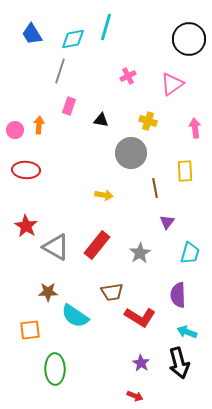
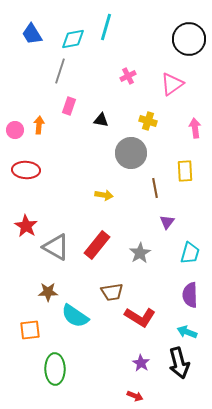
purple semicircle: moved 12 px right
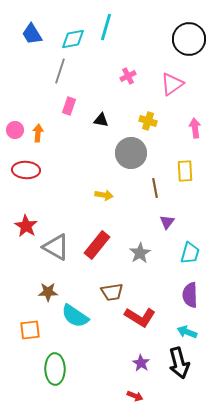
orange arrow: moved 1 px left, 8 px down
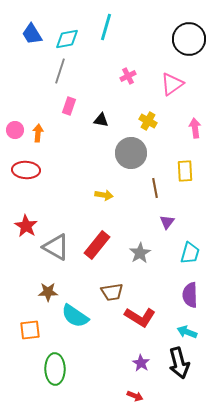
cyan diamond: moved 6 px left
yellow cross: rotated 12 degrees clockwise
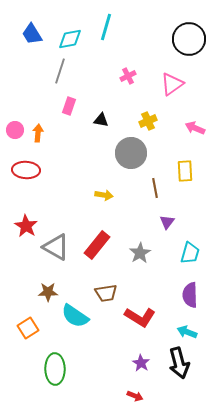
cyan diamond: moved 3 px right
yellow cross: rotated 36 degrees clockwise
pink arrow: rotated 60 degrees counterclockwise
brown trapezoid: moved 6 px left, 1 px down
orange square: moved 2 px left, 2 px up; rotated 25 degrees counterclockwise
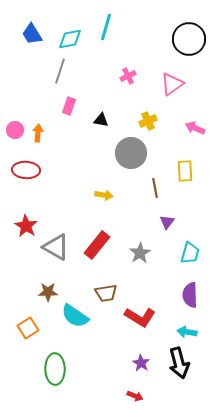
cyan arrow: rotated 12 degrees counterclockwise
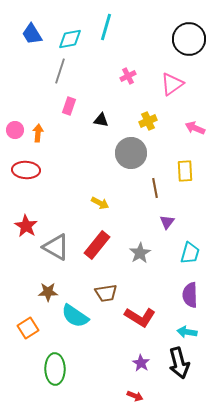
yellow arrow: moved 4 px left, 8 px down; rotated 18 degrees clockwise
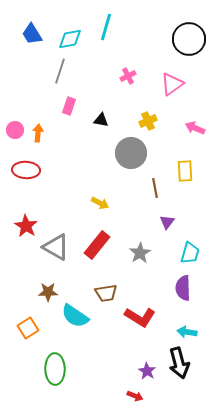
purple semicircle: moved 7 px left, 7 px up
purple star: moved 6 px right, 8 px down
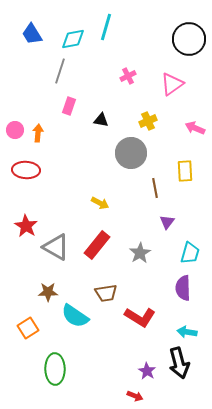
cyan diamond: moved 3 px right
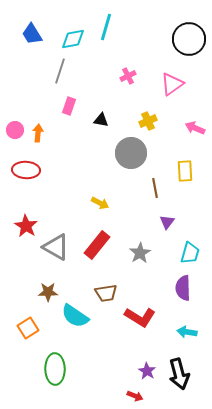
black arrow: moved 11 px down
